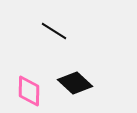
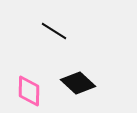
black diamond: moved 3 px right
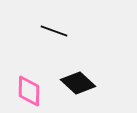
black line: rotated 12 degrees counterclockwise
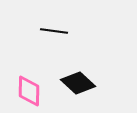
black line: rotated 12 degrees counterclockwise
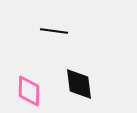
black diamond: moved 1 px right, 1 px down; rotated 40 degrees clockwise
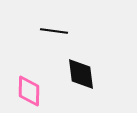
black diamond: moved 2 px right, 10 px up
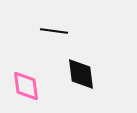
pink diamond: moved 3 px left, 5 px up; rotated 8 degrees counterclockwise
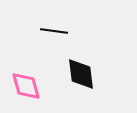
pink diamond: rotated 8 degrees counterclockwise
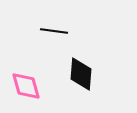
black diamond: rotated 12 degrees clockwise
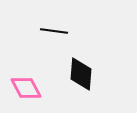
pink diamond: moved 2 px down; rotated 12 degrees counterclockwise
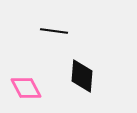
black diamond: moved 1 px right, 2 px down
